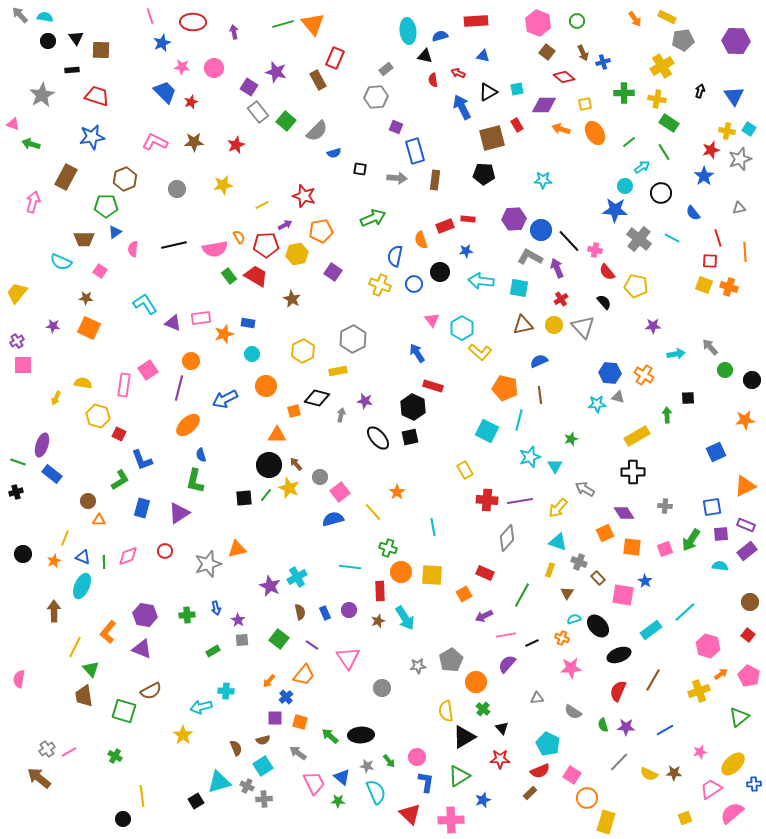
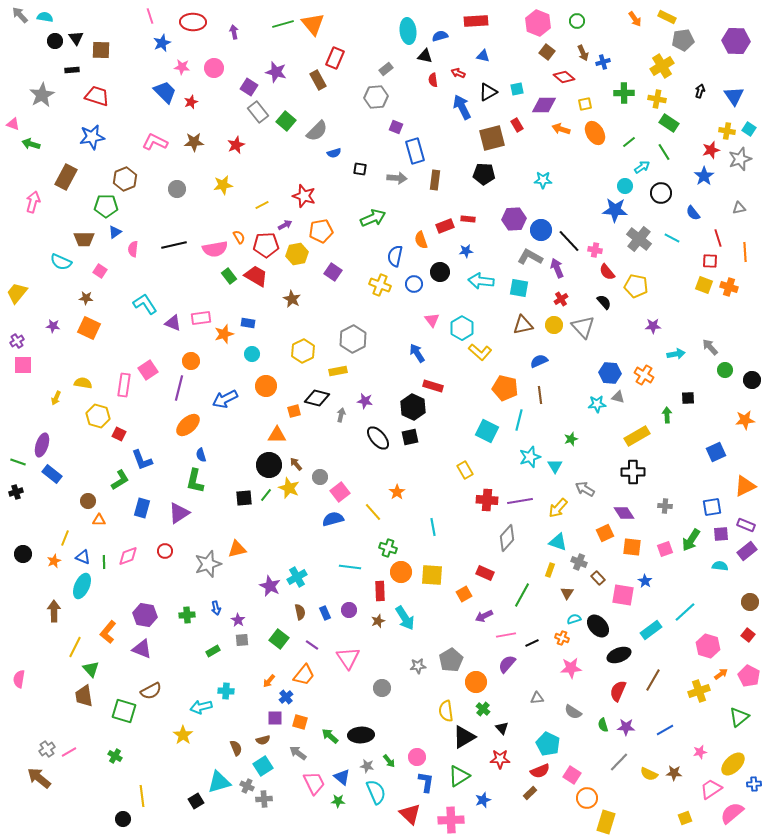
black circle at (48, 41): moved 7 px right
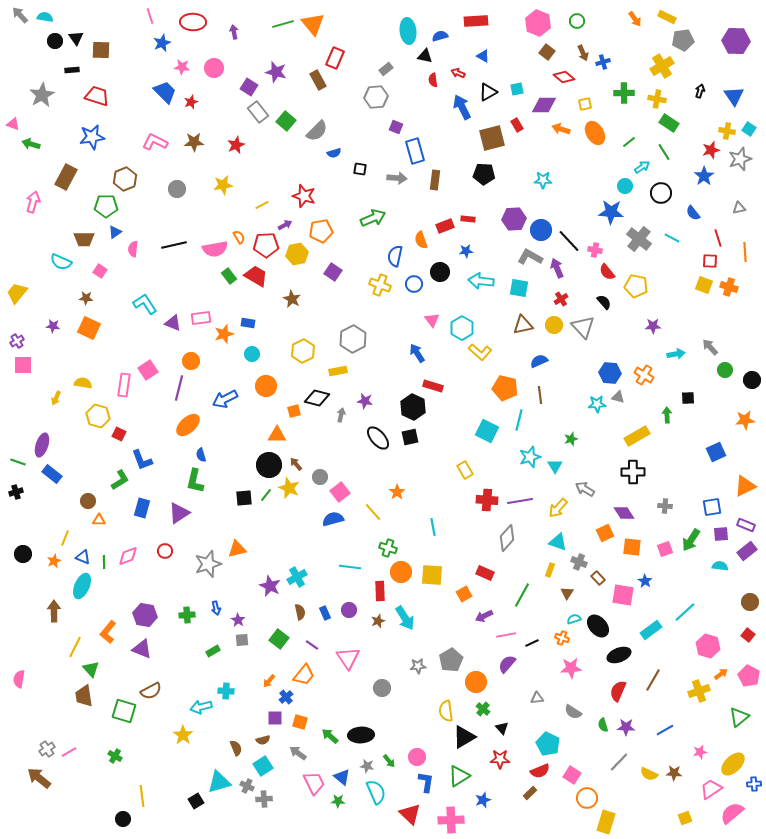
blue triangle at (483, 56): rotated 16 degrees clockwise
blue star at (615, 210): moved 4 px left, 2 px down
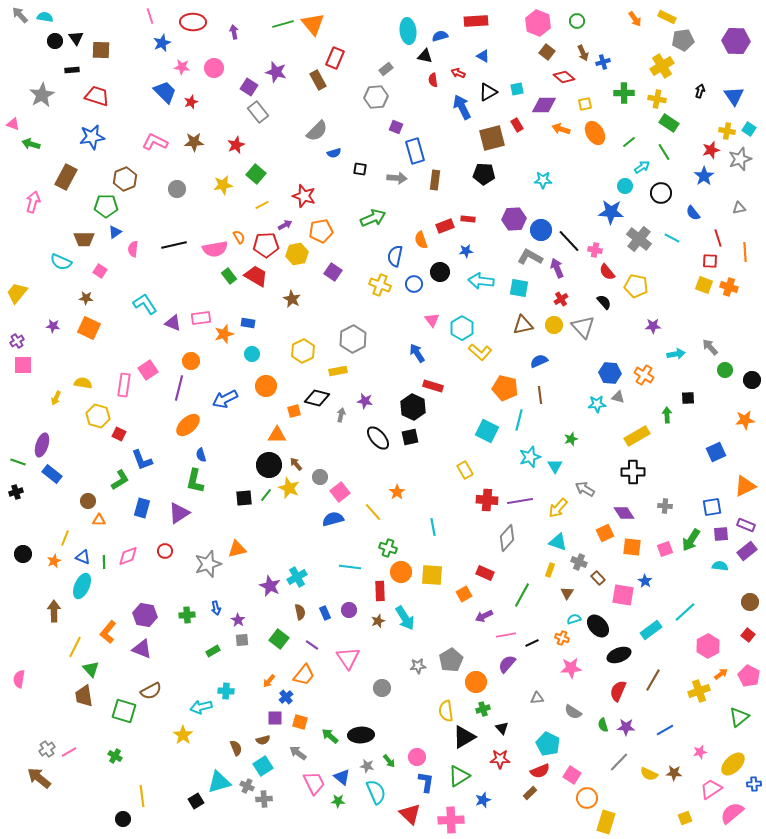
green square at (286, 121): moved 30 px left, 53 px down
pink hexagon at (708, 646): rotated 15 degrees clockwise
green cross at (483, 709): rotated 32 degrees clockwise
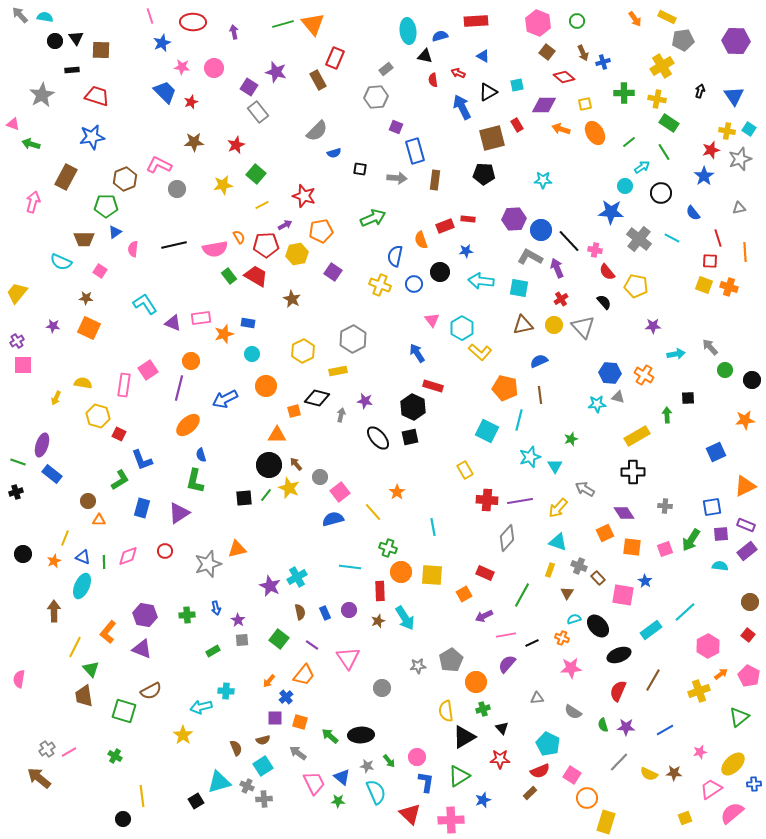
cyan square at (517, 89): moved 4 px up
pink L-shape at (155, 142): moved 4 px right, 23 px down
gray cross at (579, 562): moved 4 px down
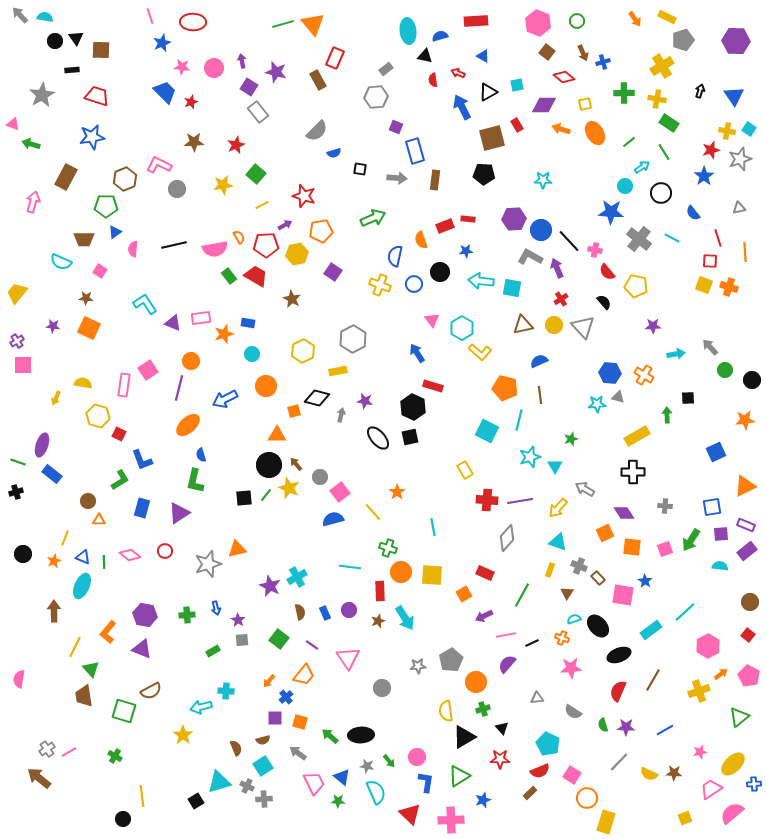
purple arrow at (234, 32): moved 8 px right, 29 px down
gray pentagon at (683, 40): rotated 10 degrees counterclockwise
cyan square at (519, 288): moved 7 px left
pink diamond at (128, 556): moved 2 px right, 1 px up; rotated 60 degrees clockwise
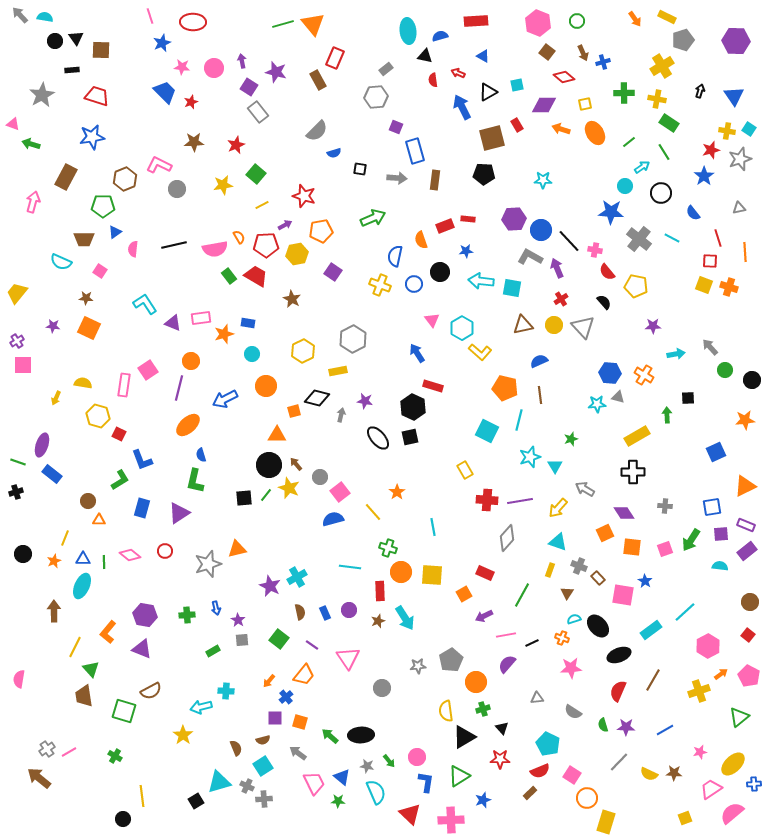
green pentagon at (106, 206): moved 3 px left
blue triangle at (83, 557): moved 2 px down; rotated 21 degrees counterclockwise
